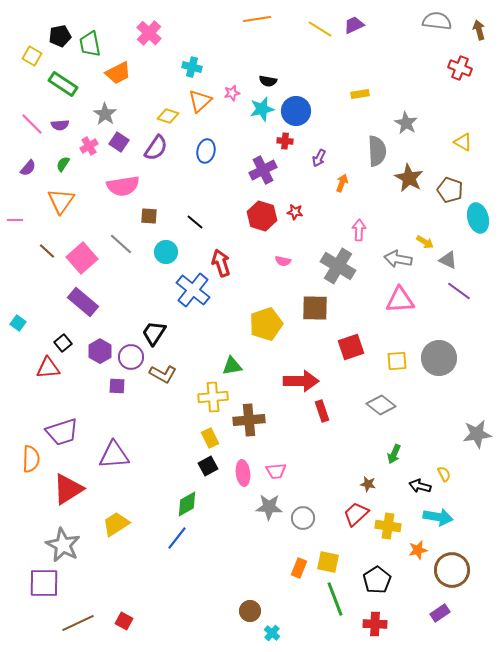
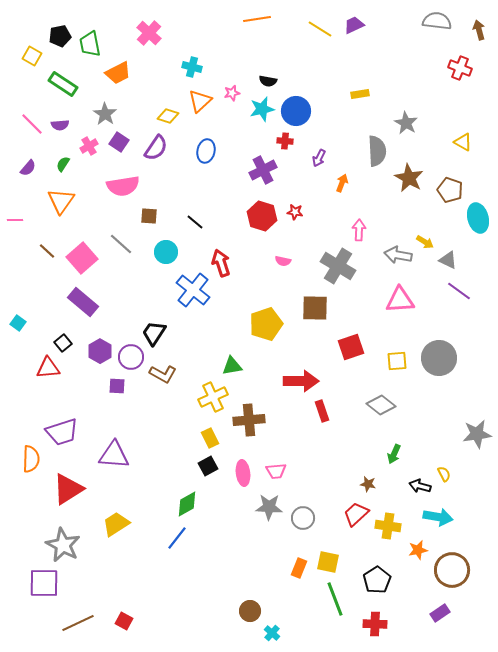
gray arrow at (398, 259): moved 4 px up
yellow cross at (213, 397): rotated 20 degrees counterclockwise
purple triangle at (114, 455): rotated 8 degrees clockwise
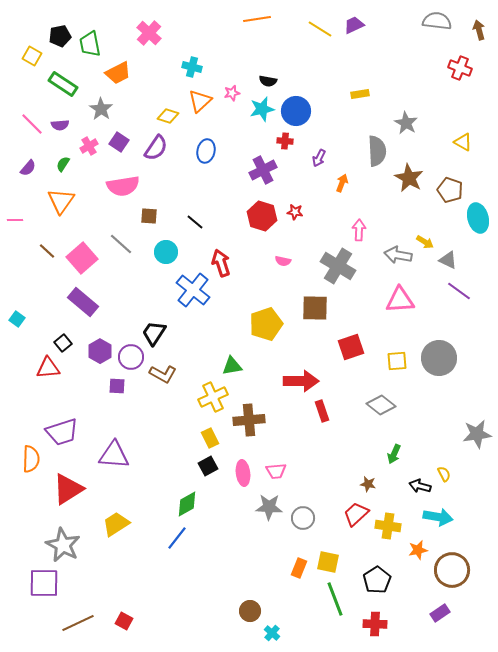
gray star at (105, 114): moved 4 px left, 5 px up
cyan square at (18, 323): moved 1 px left, 4 px up
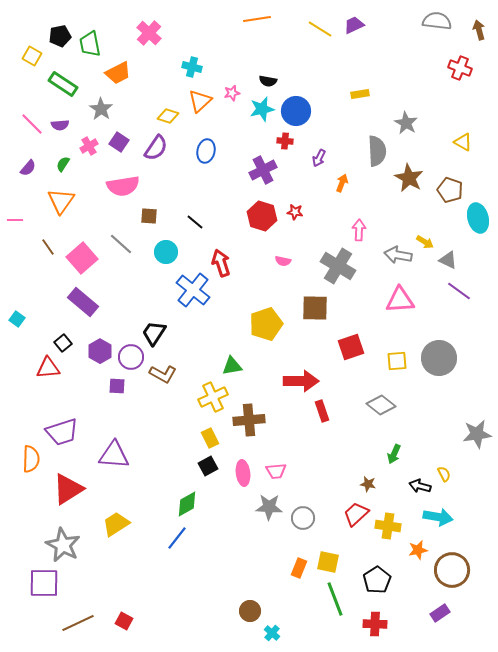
brown line at (47, 251): moved 1 px right, 4 px up; rotated 12 degrees clockwise
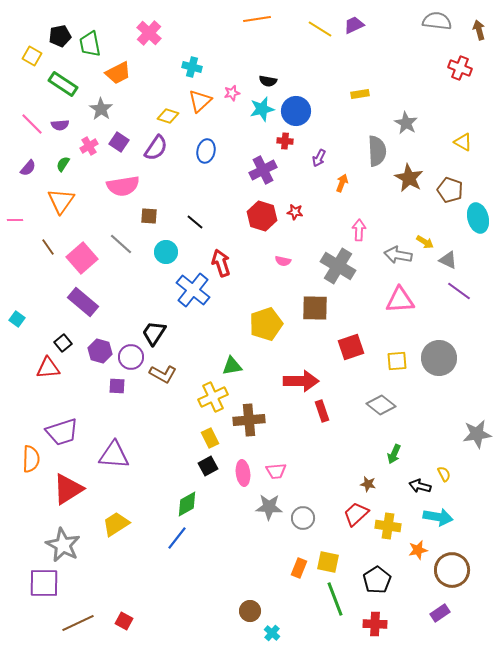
purple hexagon at (100, 351): rotated 15 degrees counterclockwise
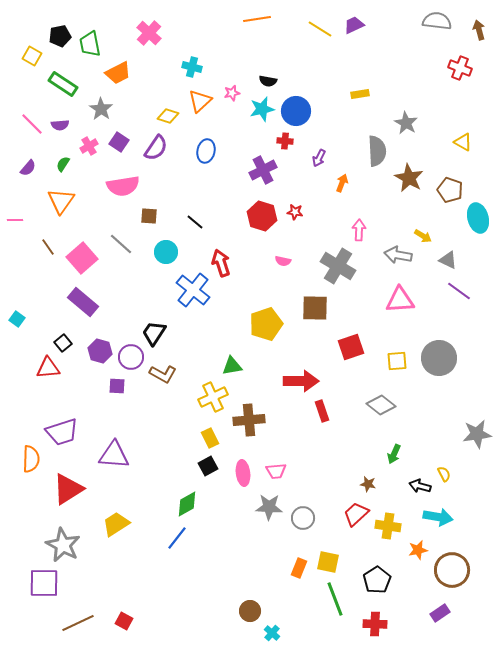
yellow arrow at (425, 242): moved 2 px left, 6 px up
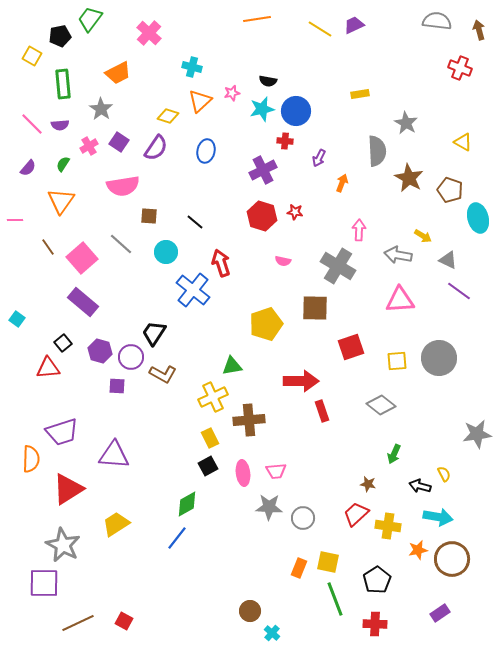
green trapezoid at (90, 44): moved 25 px up; rotated 48 degrees clockwise
green rectangle at (63, 84): rotated 52 degrees clockwise
brown circle at (452, 570): moved 11 px up
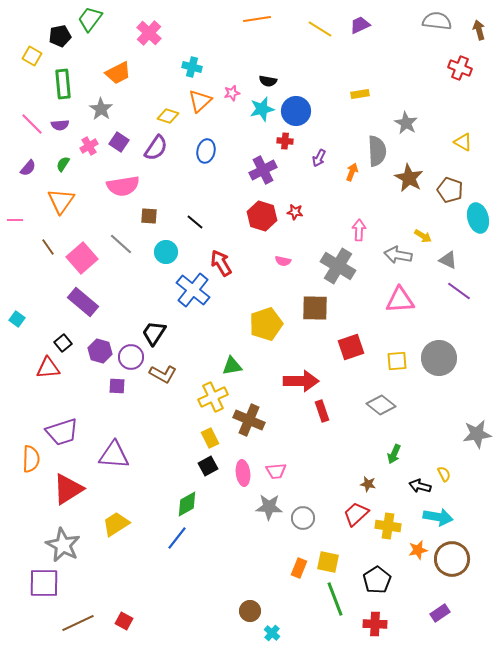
purple trapezoid at (354, 25): moved 6 px right
orange arrow at (342, 183): moved 10 px right, 11 px up
red arrow at (221, 263): rotated 12 degrees counterclockwise
brown cross at (249, 420): rotated 28 degrees clockwise
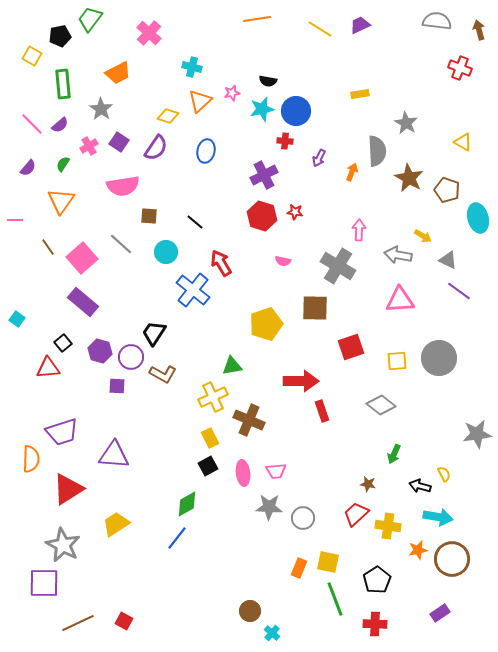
purple semicircle at (60, 125): rotated 36 degrees counterclockwise
purple cross at (263, 170): moved 1 px right, 5 px down
brown pentagon at (450, 190): moved 3 px left
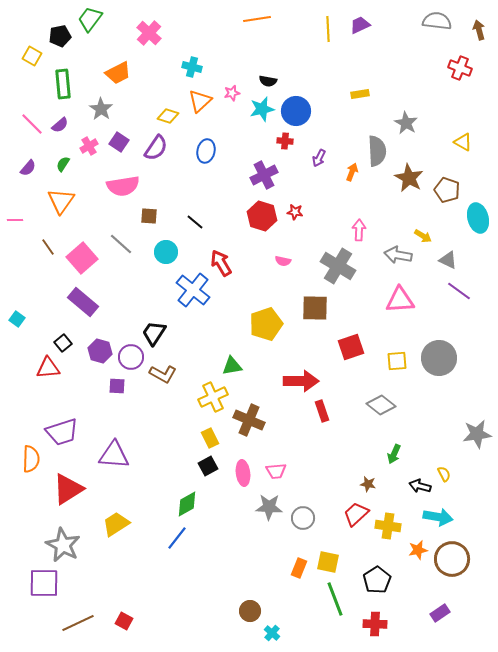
yellow line at (320, 29): moved 8 px right; rotated 55 degrees clockwise
